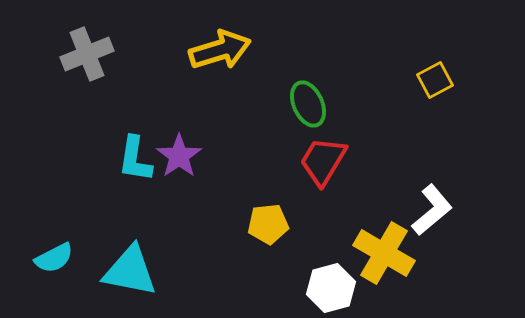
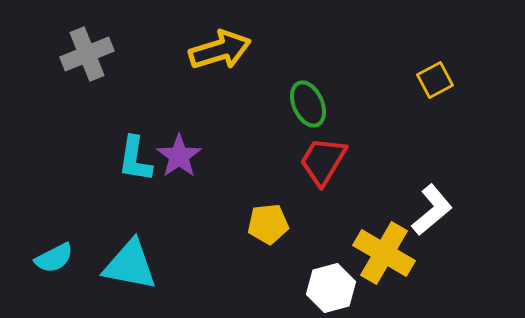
cyan triangle: moved 6 px up
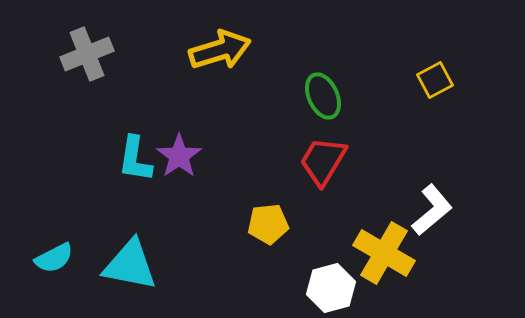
green ellipse: moved 15 px right, 8 px up
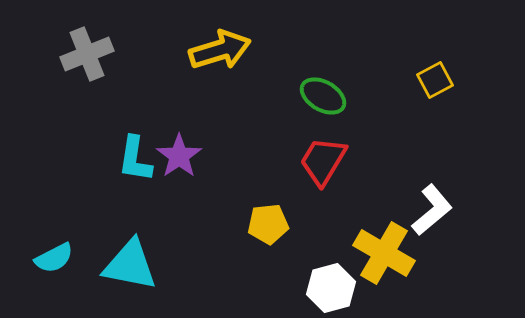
green ellipse: rotated 36 degrees counterclockwise
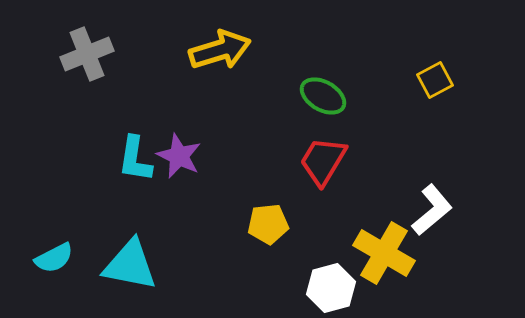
purple star: rotated 12 degrees counterclockwise
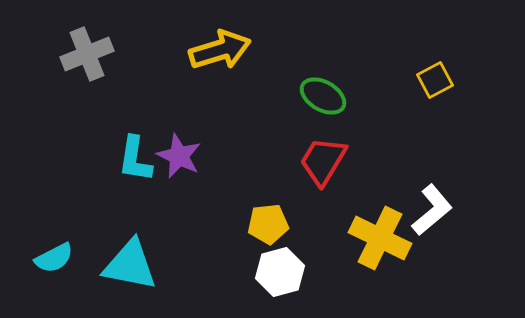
yellow cross: moved 4 px left, 15 px up; rotated 4 degrees counterclockwise
white hexagon: moved 51 px left, 16 px up
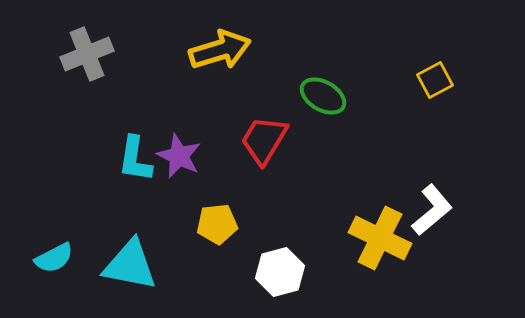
red trapezoid: moved 59 px left, 21 px up
yellow pentagon: moved 51 px left
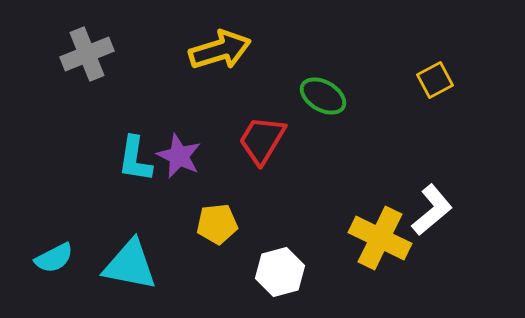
red trapezoid: moved 2 px left
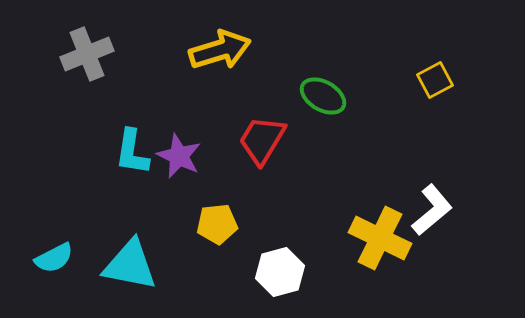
cyan L-shape: moved 3 px left, 7 px up
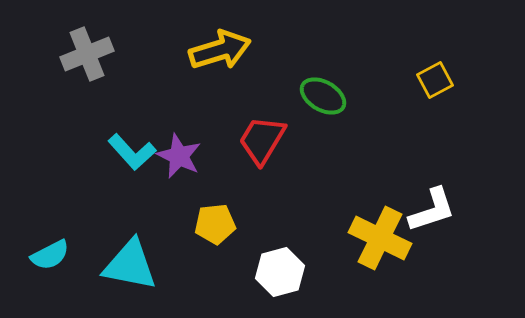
cyan L-shape: rotated 51 degrees counterclockwise
white L-shape: rotated 22 degrees clockwise
yellow pentagon: moved 2 px left
cyan semicircle: moved 4 px left, 3 px up
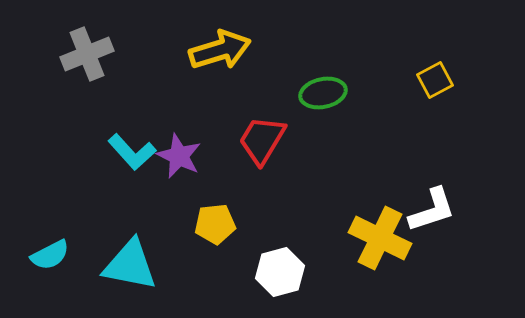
green ellipse: moved 3 px up; rotated 42 degrees counterclockwise
